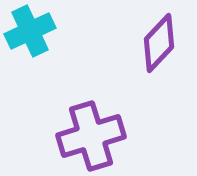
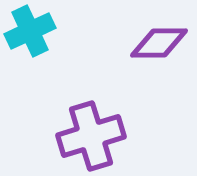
purple diamond: rotated 46 degrees clockwise
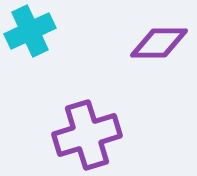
purple cross: moved 4 px left, 1 px up
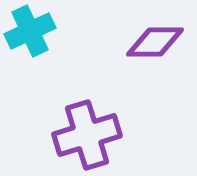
purple diamond: moved 4 px left, 1 px up
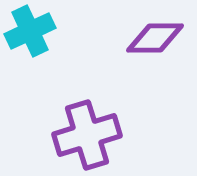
purple diamond: moved 4 px up
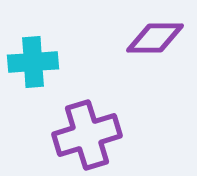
cyan cross: moved 3 px right, 31 px down; rotated 21 degrees clockwise
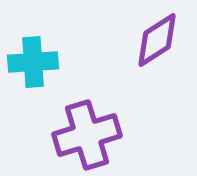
purple diamond: moved 2 px right, 2 px down; rotated 32 degrees counterclockwise
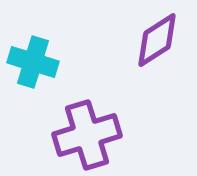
cyan cross: rotated 21 degrees clockwise
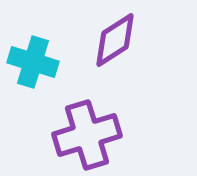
purple diamond: moved 42 px left
